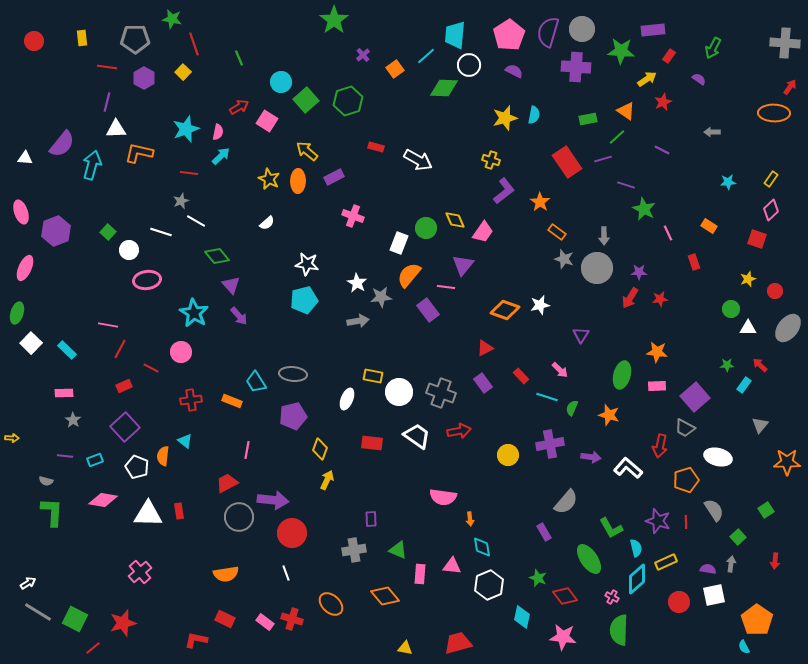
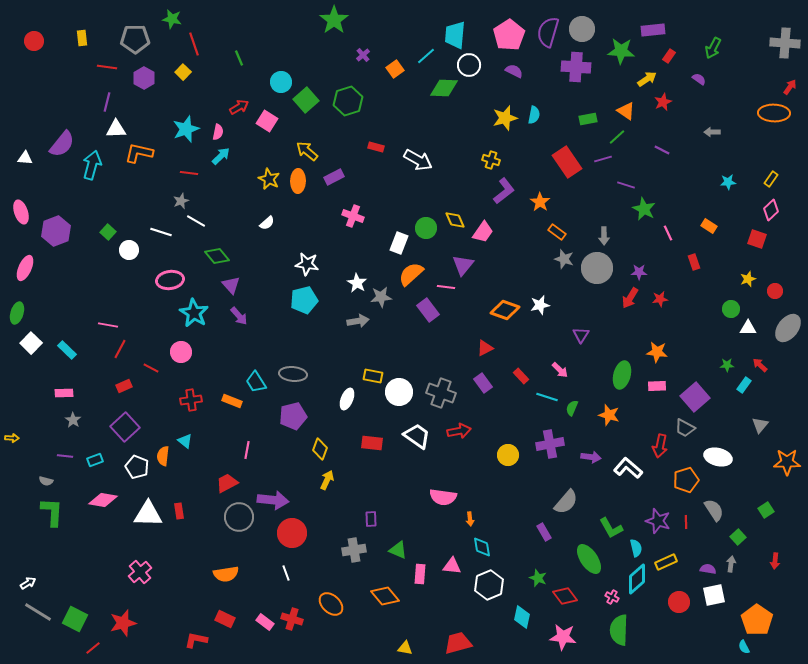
orange semicircle at (409, 275): moved 2 px right, 1 px up; rotated 8 degrees clockwise
pink ellipse at (147, 280): moved 23 px right
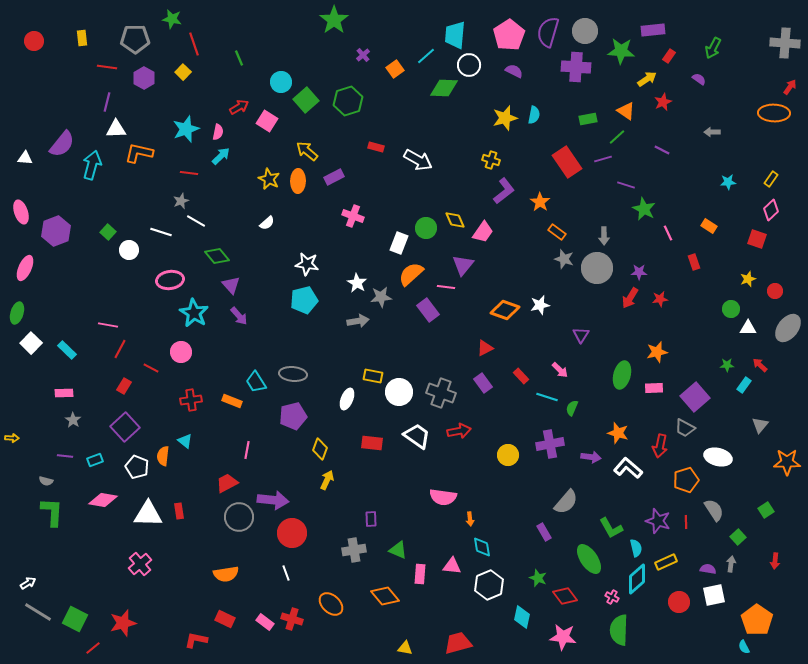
gray circle at (582, 29): moved 3 px right, 2 px down
orange star at (657, 352): rotated 20 degrees counterclockwise
red rectangle at (124, 386): rotated 35 degrees counterclockwise
pink rectangle at (657, 386): moved 3 px left, 2 px down
orange star at (609, 415): moved 9 px right, 18 px down
pink cross at (140, 572): moved 8 px up
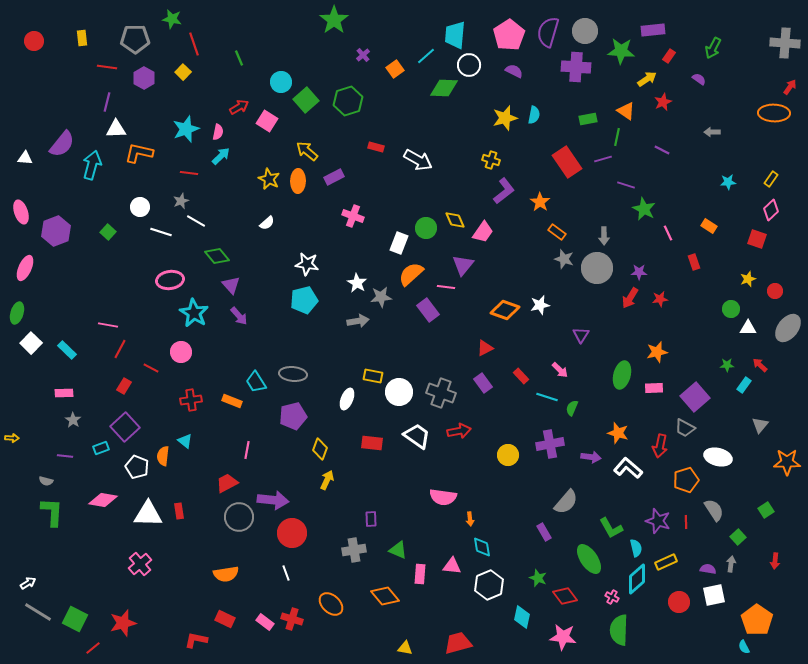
green line at (617, 137): rotated 36 degrees counterclockwise
white circle at (129, 250): moved 11 px right, 43 px up
cyan rectangle at (95, 460): moved 6 px right, 12 px up
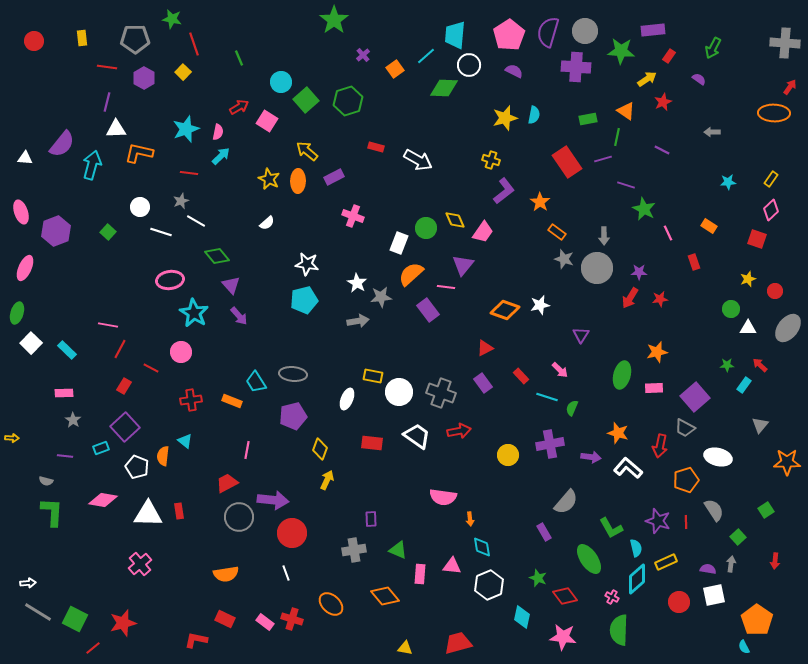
white arrow at (28, 583): rotated 28 degrees clockwise
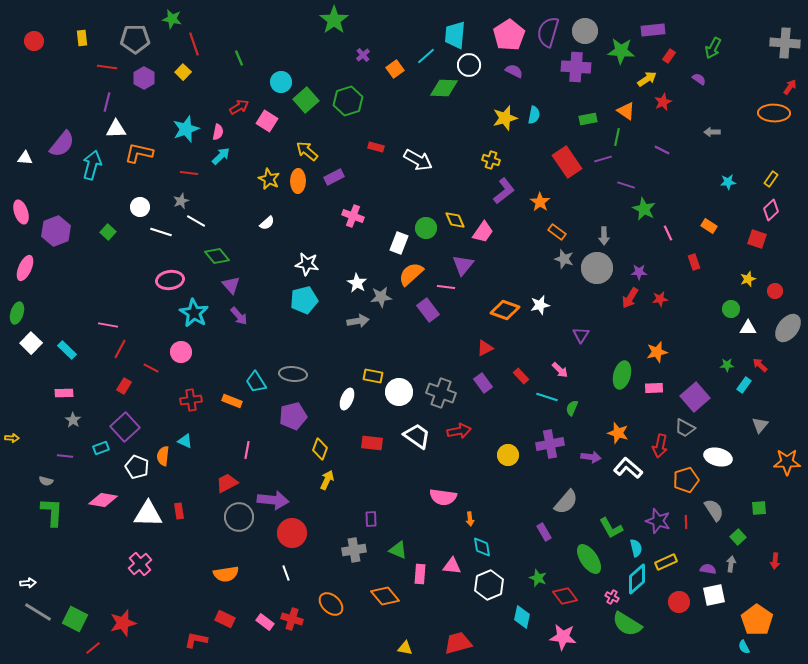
cyan triangle at (185, 441): rotated 14 degrees counterclockwise
green square at (766, 510): moved 7 px left, 2 px up; rotated 28 degrees clockwise
green semicircle at (619, 630): moved 8 px right, 6 px up; rotated 60 degrees counterclockwise
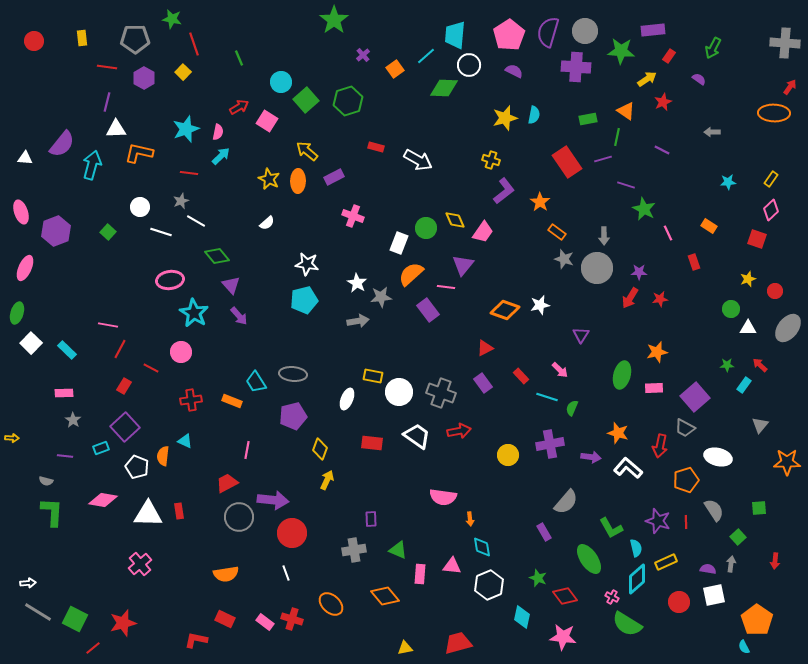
yellow triangle at (405, 648): rotated 21 degrees counterclockwise
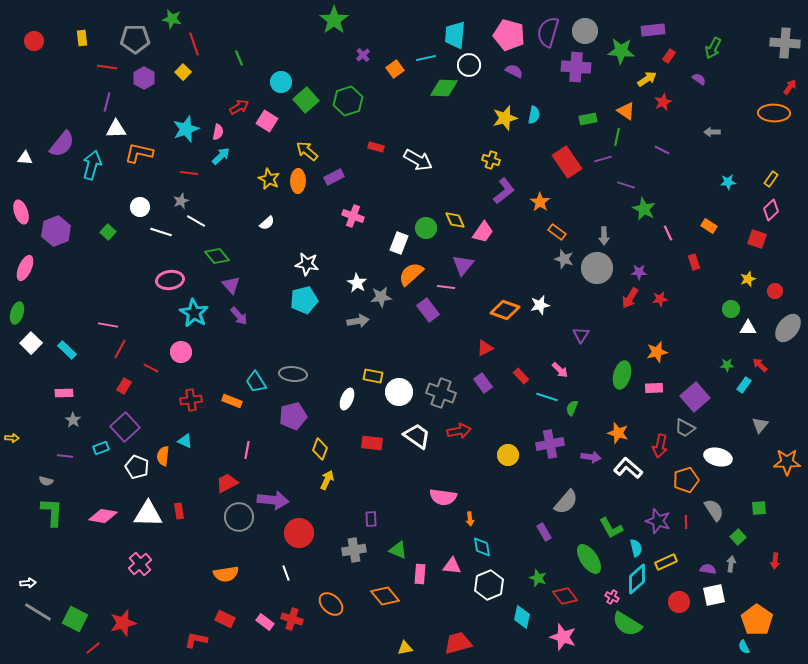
pink pentagon at (509, 35): rotated 24 degrees counterclockwise
cyan line at (426, 56): moved 2 px down; rotated 30 degrees clockwise
pink diamond at (103, 500): moved 16 px down
red circle at (292, 533): moved 7 px right
pink star at (563, 637): rotated 12 degrees clockwise
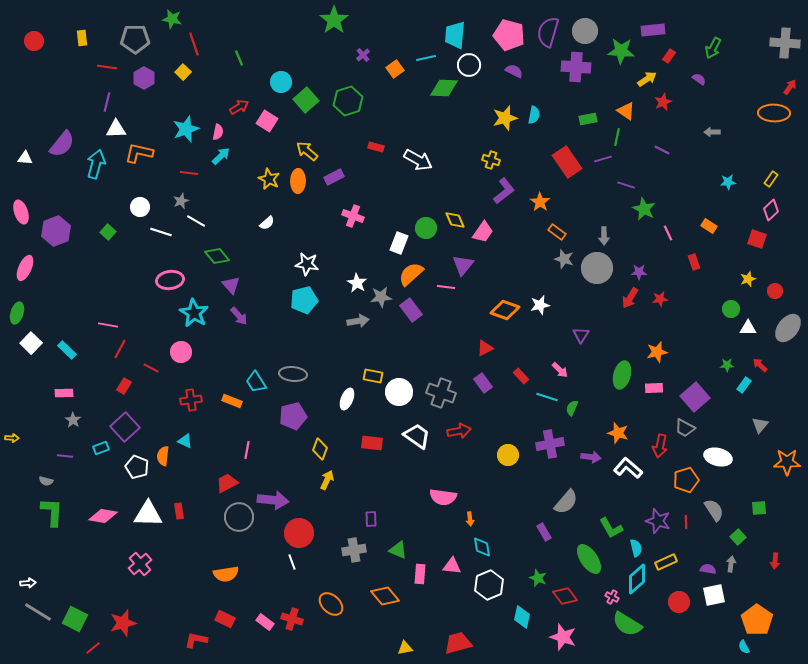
cyan arrow at (92, 165): moved 4 px right, 1 px up
purple rectangle at (428, 310): moved 17 px left
white line at (286, 573): moved 6 px right, 11 px up
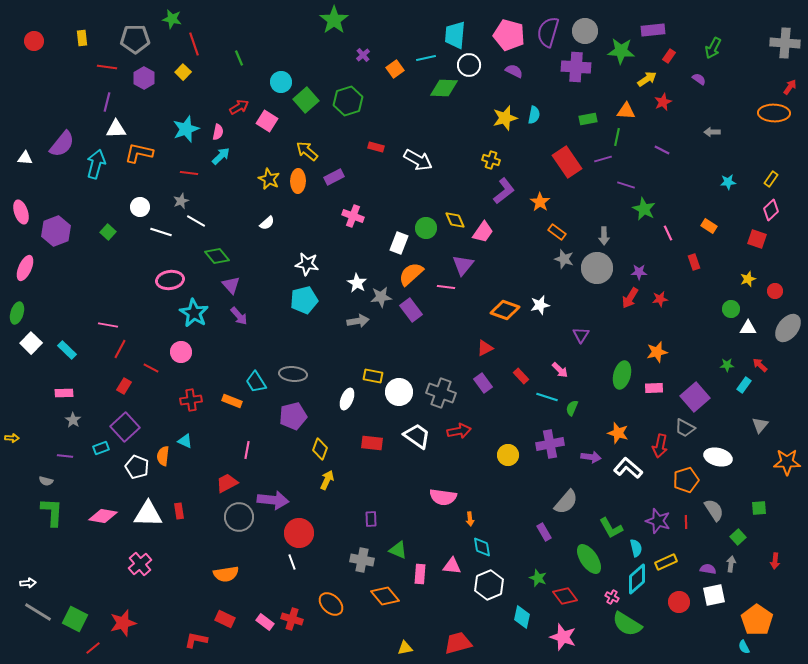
orange triangle at (626, 111): rotated 30 degrees counterclockwise
gray cross at (354, 550): moved 8 px right, 10 px down; rotated 20 degrees clockwise
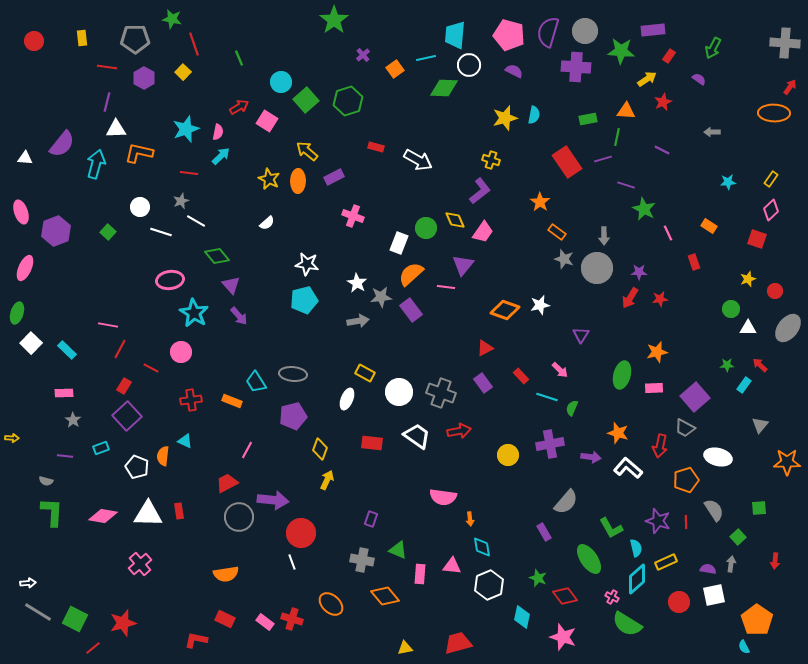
purple L-shape at (504, 191): moved 24 px left
yellow rectangle at (373, 376): moved 8 px left, 3 px up; rotated 18 degrees clockwise
purple square at (125, 427): moved 2 px right, 11 px up
pink line at (247, 450): rotated 18 degrees clockwise
purple rectangle at (371, 519): rotated 21 degrees clockwise
red circle at (299, 533): moved 2 px right
